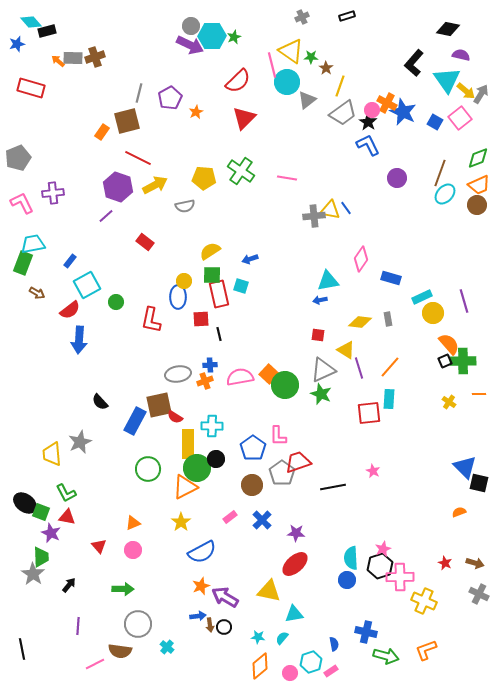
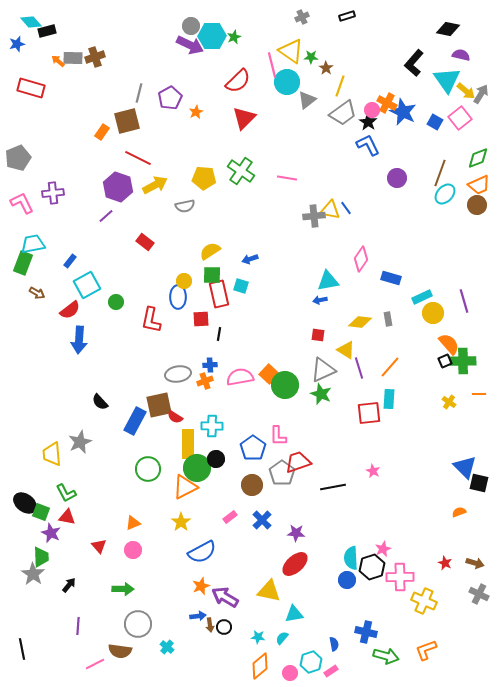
black line at (219, 334): rotated 24 degrees clockwise
black hexagon at (380, 566): moved 8 px left, 1 px down
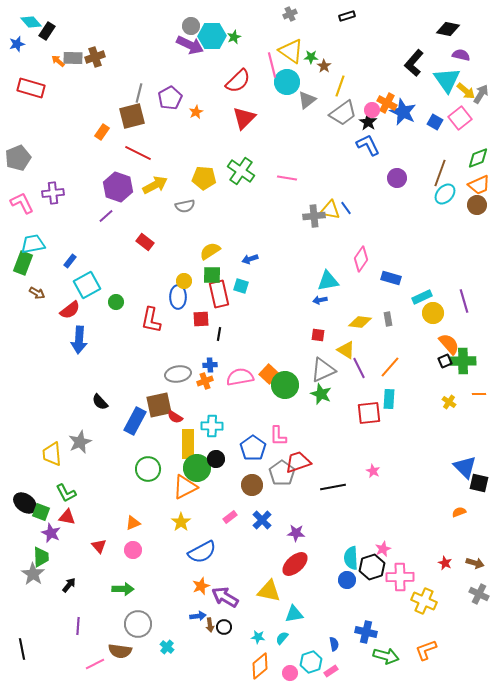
gray cross at (302, 17): moved 12 px left, 3 px up
black rectangle at (47, 31): rotated 42 degrees counterclockwise
brown star at (326, 68): moved 2 px left, 2 px up
brown square at (127, 121): moved 5 px right, 5 px up
red line at (138, 158): moved 5 px up
purple line at (359, 368): rotated 10 degrees counterclockwise
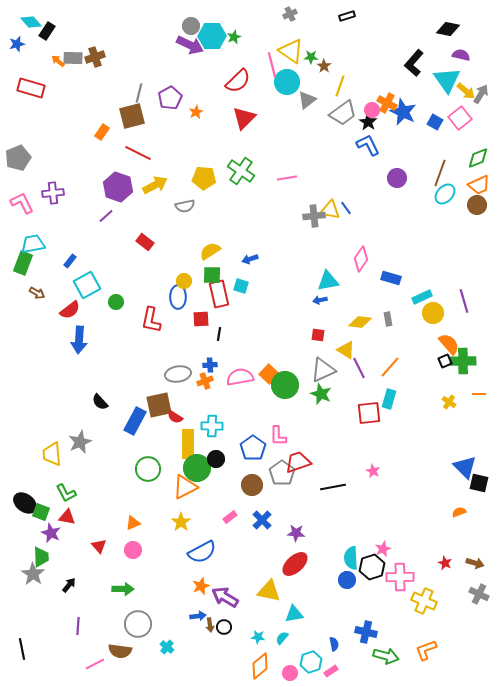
pink line at (287, 178): rotated 18 degrees counterclockwise
cyan rectangle at (389, 399): rotated 12 degrees clockwise
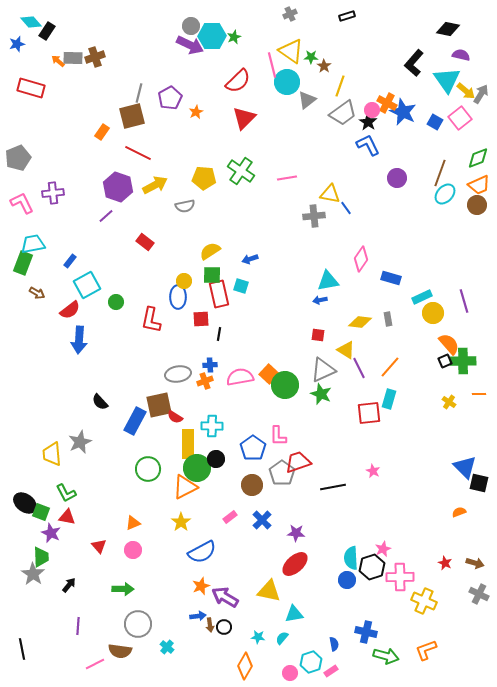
yellow triangle at (330, 210): moved 16 px up
orange diamond at (260, 666): moved 15 px left; rotated 20 degrees counterclockwise
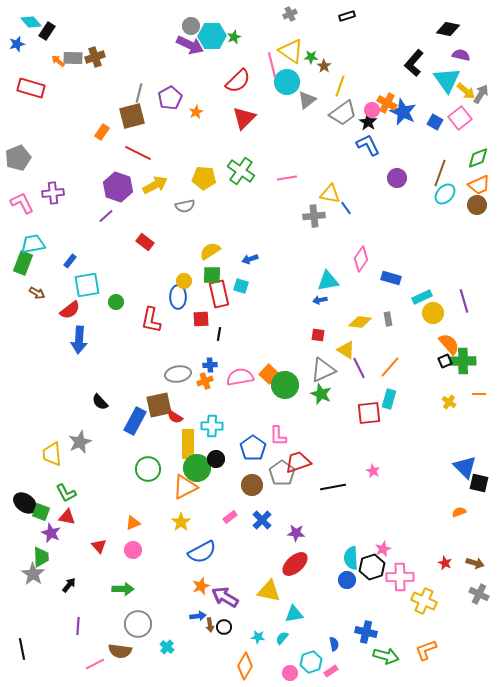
cyan square at (87, 285): rotated 20 degrees clockwise
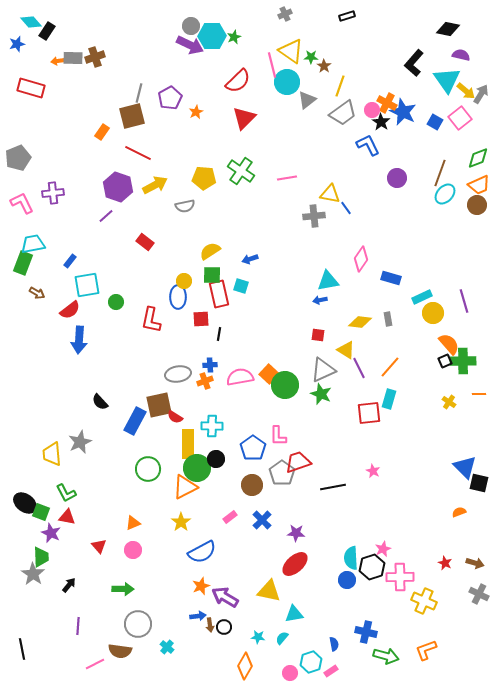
gray cross at (290, 14): moved 5 px left
orange arrow at (58, 61): rotated 48 degrees counterclockwise
black star at (368, 122): moved 13 px right
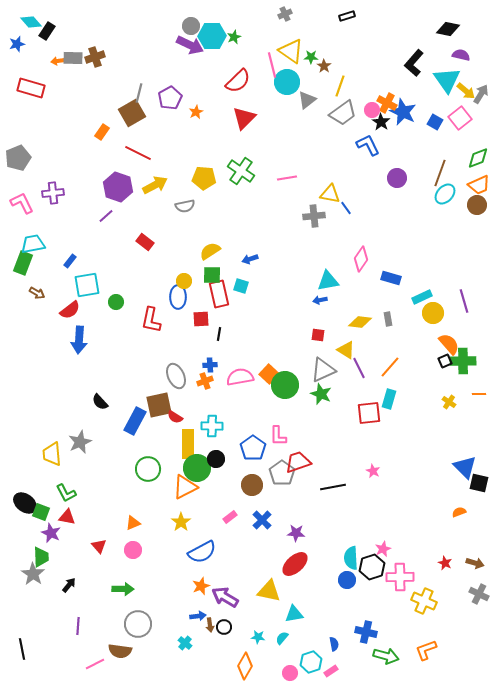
brown square at (132, 116): moved 3 px up; rotated 16 degrees counterclockwise
gray ellipse at (178, 374): moved 2 px left, 2 px down; rotated 75 degrees clockwise
cyan cross at (167, 647): moved 18 px right, 4 px up
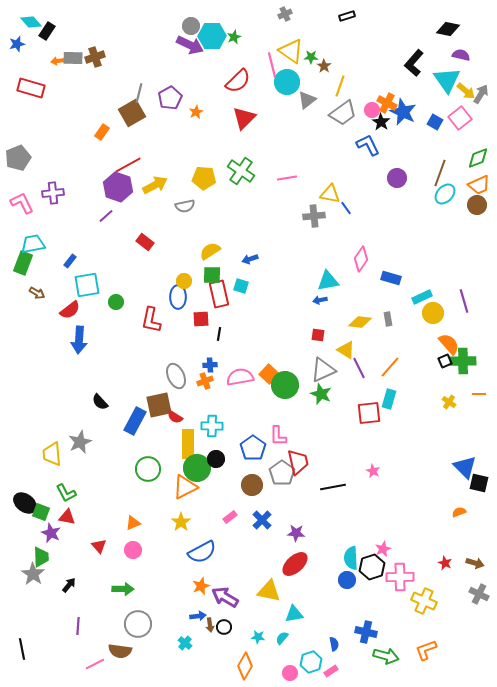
red line at (138, 153): moved 10 px left, 12 px down; rotated 56 degrees counterclockwise
red trapezoid at (298, 462): rotated 96 degrees clockwise
